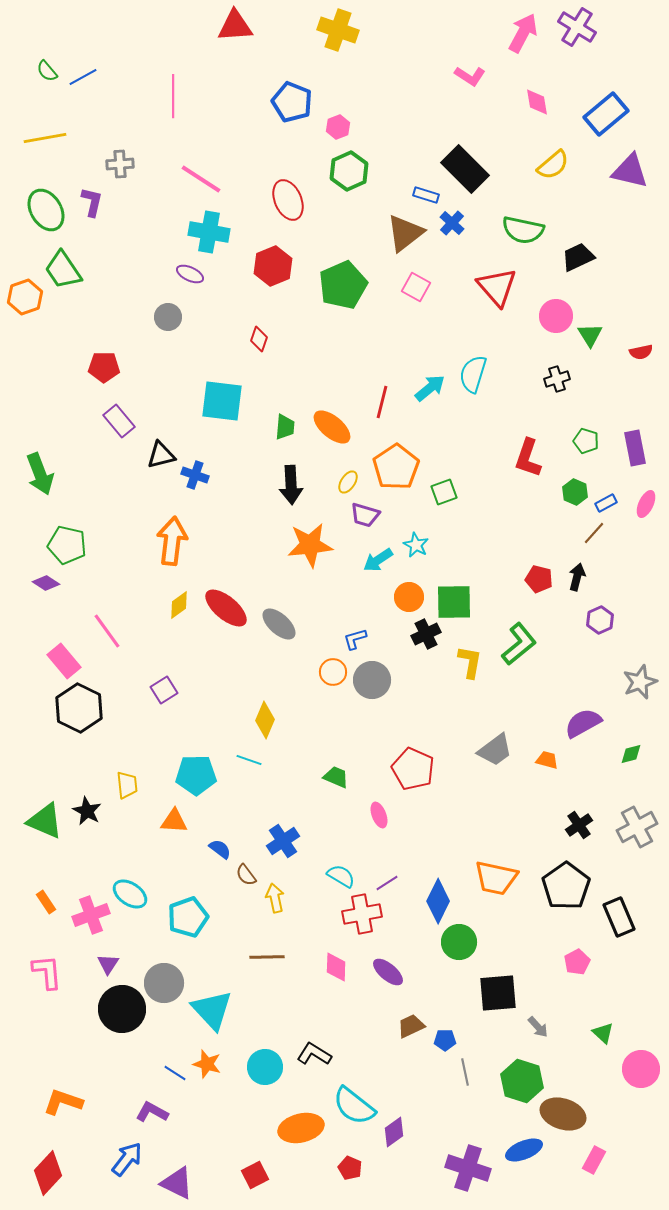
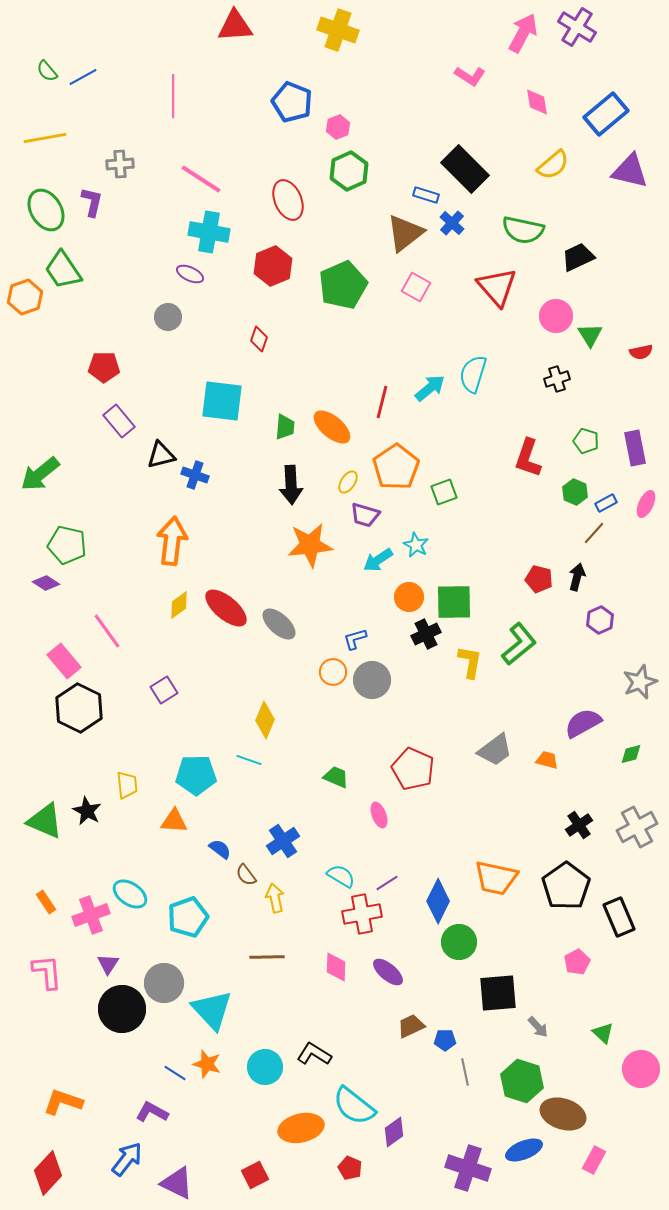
green arrow at (40, 474): rotated 72 degrees clockwise
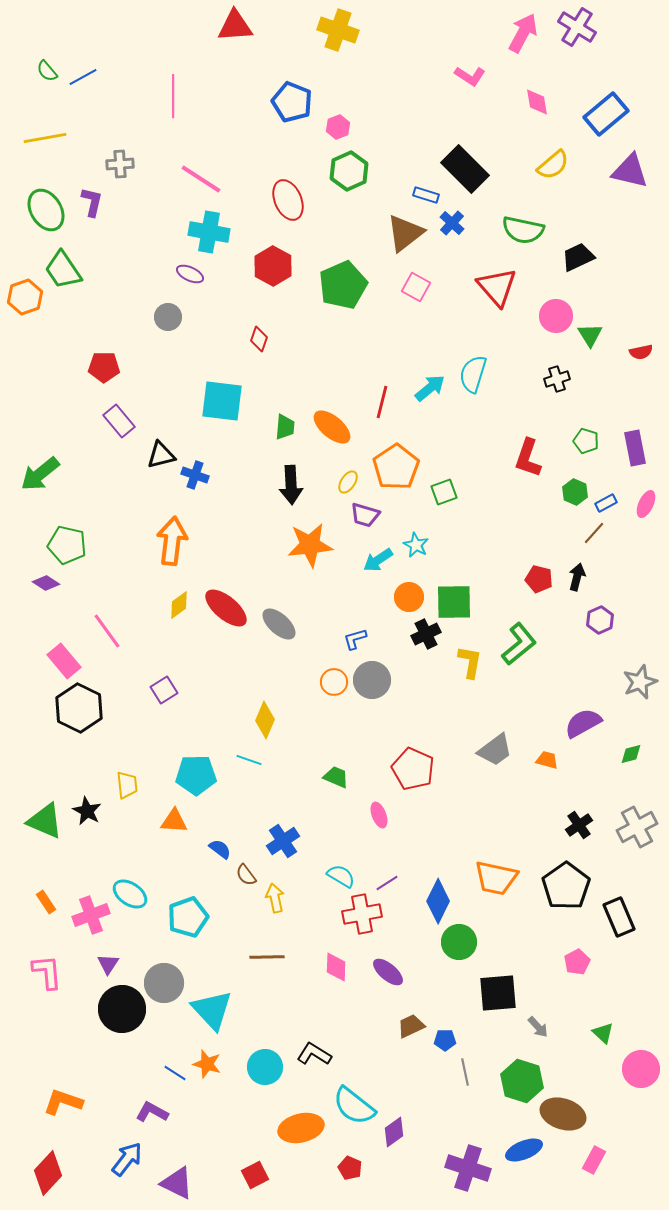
red hexagon at (273, 266): rotated 9 degrees counterclockwise
orange circle at (333, 672): moved 1 px right, 10 px down
